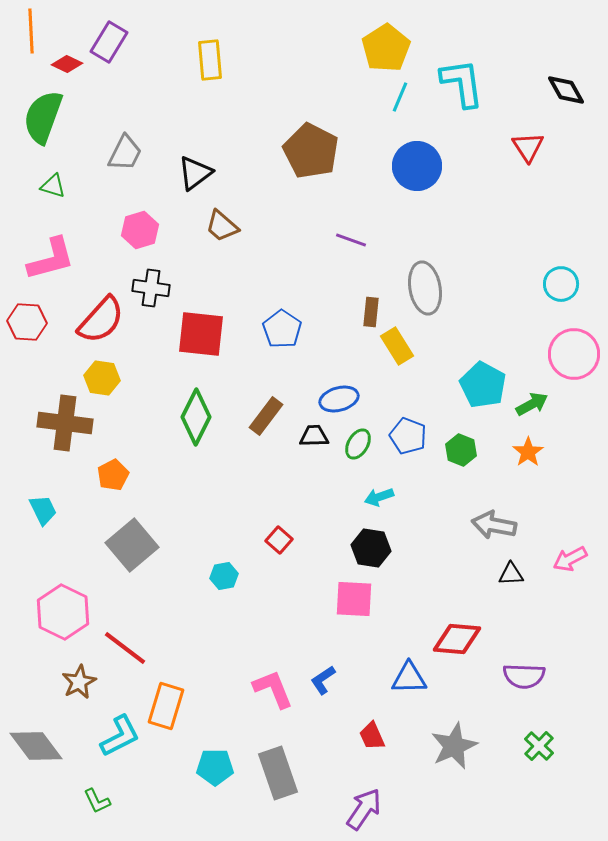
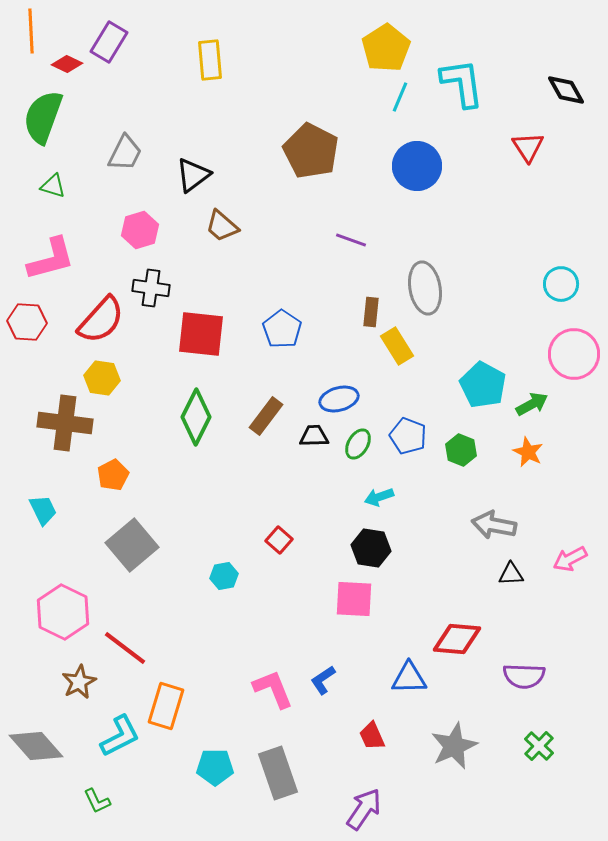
black triangle at (195, 173): moved 2 px left, 2 px down
orange star at (528, 452): rotated 12 degrees counterclockwise
gray diamond at (36, 746): rotated 4 degrees counterclockwise
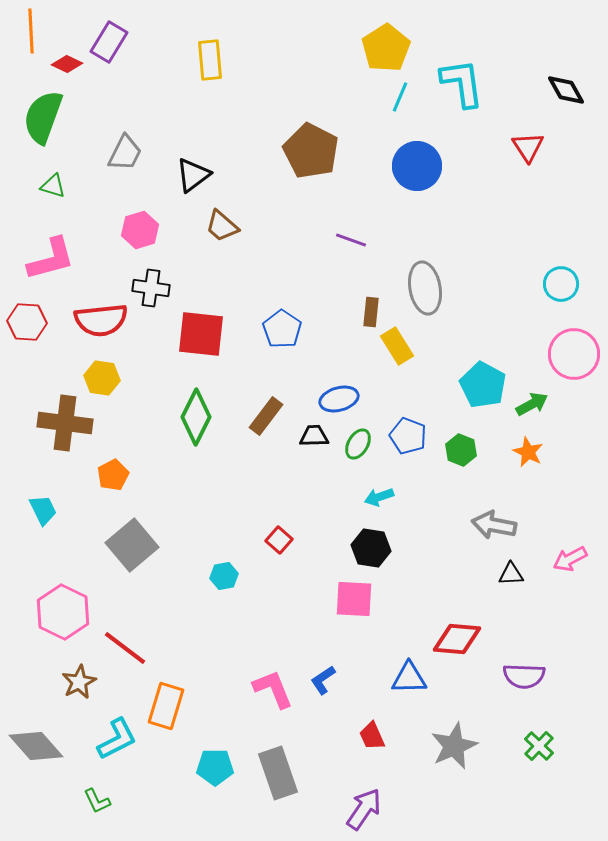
red semicircle at (101, 320): rotated 42 degrees clockwise
cyan L-shape at (120, 736): moved 3 px left, 3 px down
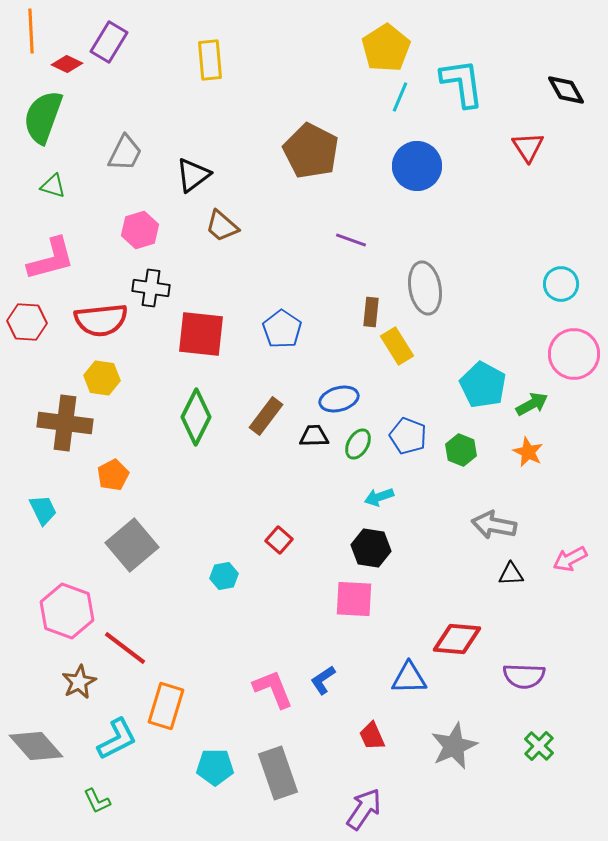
pink hexagon at (63, 612): moved 4 px right, 1 px up; rotated 6 degrees counterclockwise
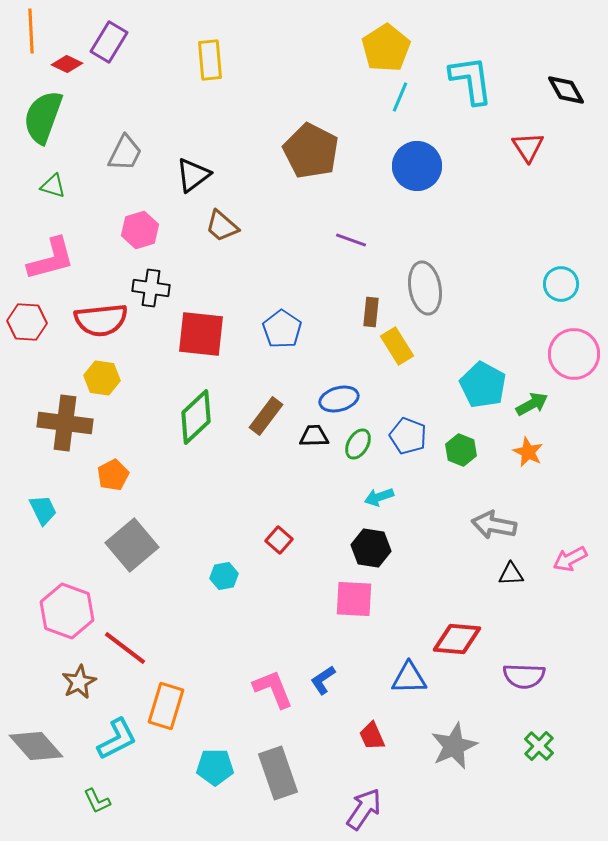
cyan L-shape at (462, 83): moved 9 px right, 3 px up
green diamond at (196, 417): rotated 20 degrees clockwise
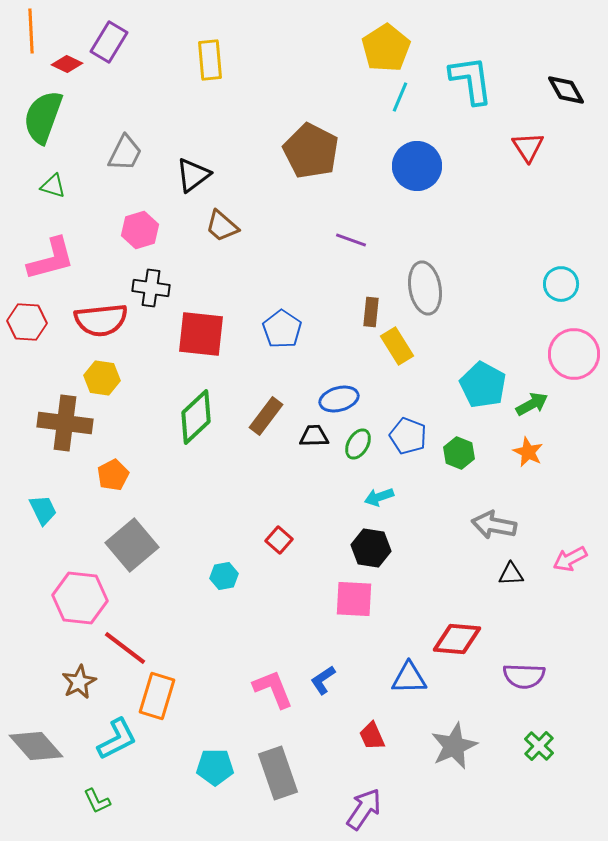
green hexagon at (461, 450): moved 2 px left, 3 px down
pink hexagon at (67, 611): moved 13 px right, 13 px up; rotated 14 degrees counterclockwise
orange rectangle at (166, 706): moved 9 px left, 10 px up
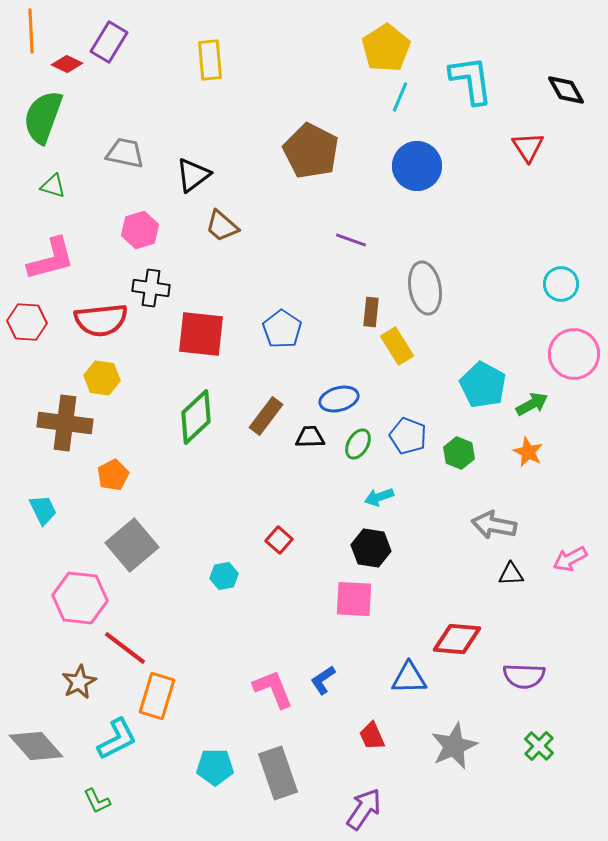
gray trapezoid at (125, 153): rotated 105 degrees counterclockwise
black trapezoid at (314, 436): moved 4 px left, 1 px down
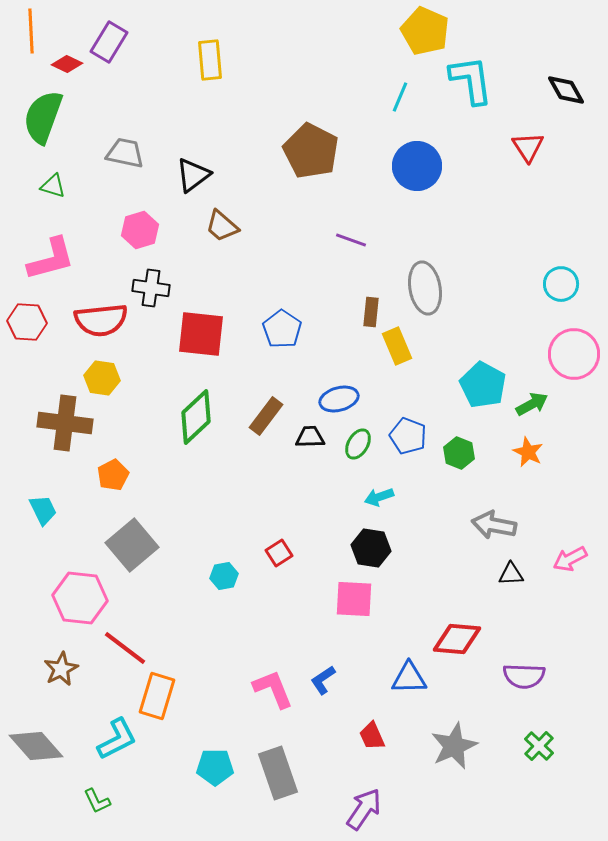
yellow pentagon at (386, 48): moved 39 px right, 17 px up; rotated 15 degrees counterclockwise
yellow rectangle at (397, 346): rotated 9 degrees clockwise
red square at (279, 540): moved 13 px down; rotated 16 degrees clockwise
brown star at (79, 682): moved 18 px left, 13 px up
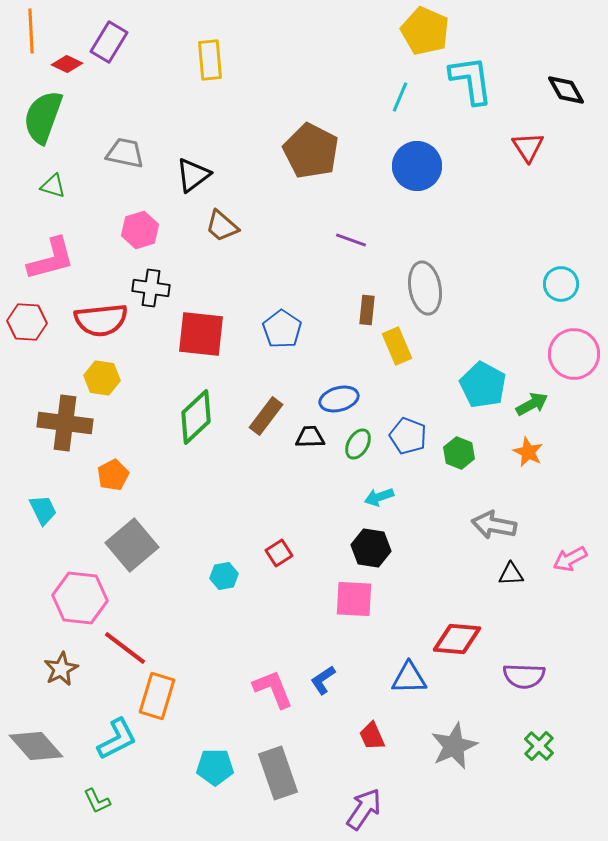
brown rectangle at (371, 312): moved 4 px left, 2 px up
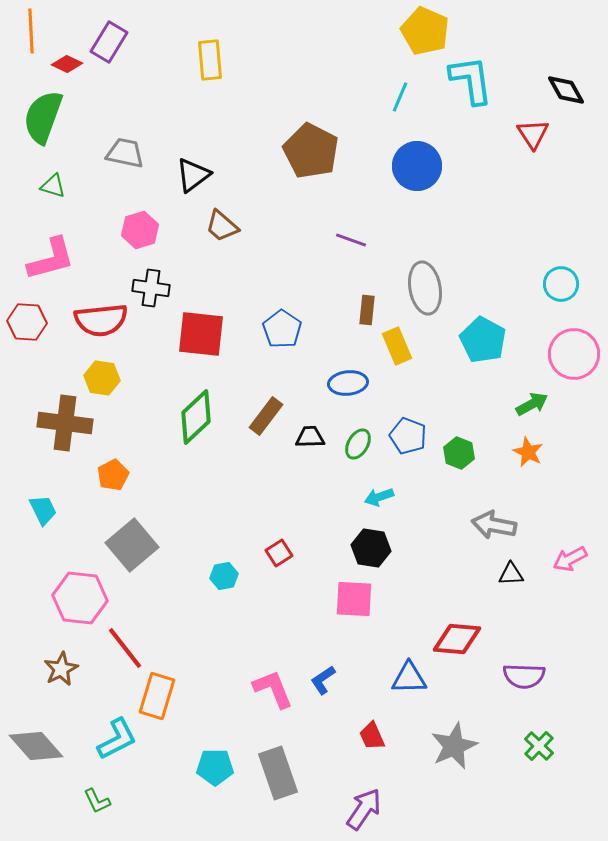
red triangle at (528, 147): moved 5 px right, 13 px up
cyan pentagon at (483, 385): moved 45 px up
blue ellipse at (339, 399): moved 9 px right, 16 px up; rotated 9 degrees clockwise
red line at (125, 648): rotated 15 degrees clockwise
